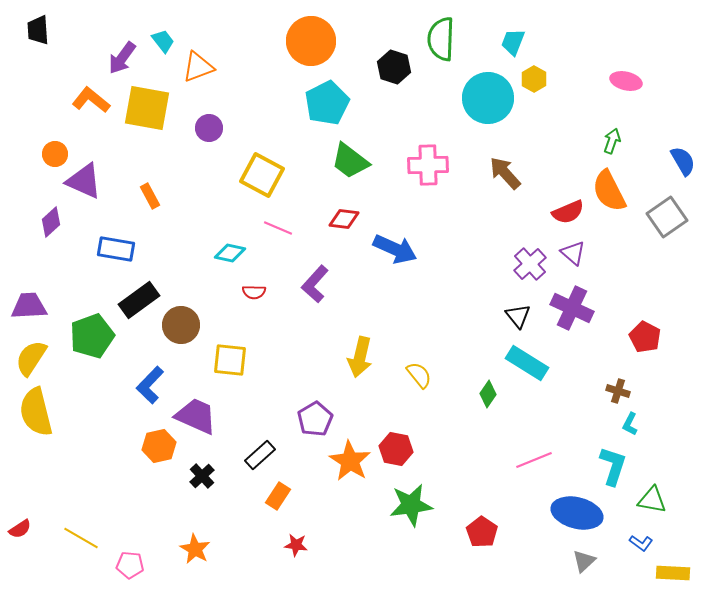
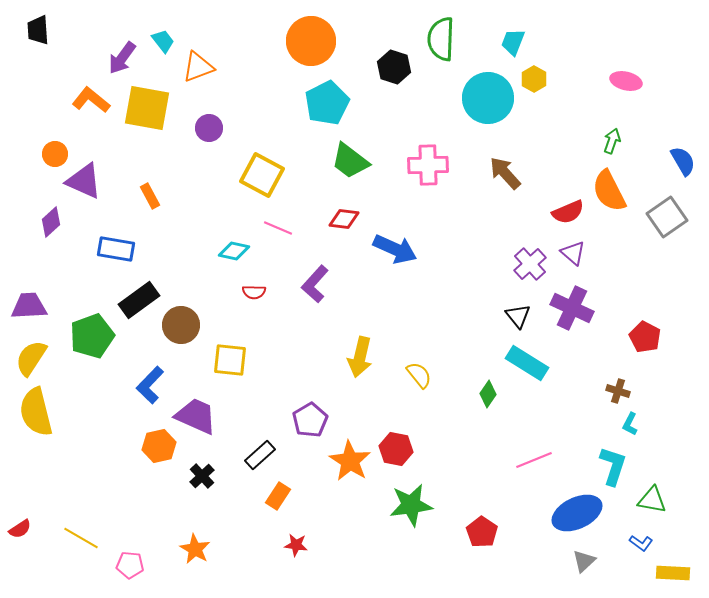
cyan diamond at (230, 253): moved 4 px right, 2 px up
purple pentagon at (315, 419): moved 5 px left, 1 px down
blue ellipse at (577, 513): rotated 39 degrees counterclockwise
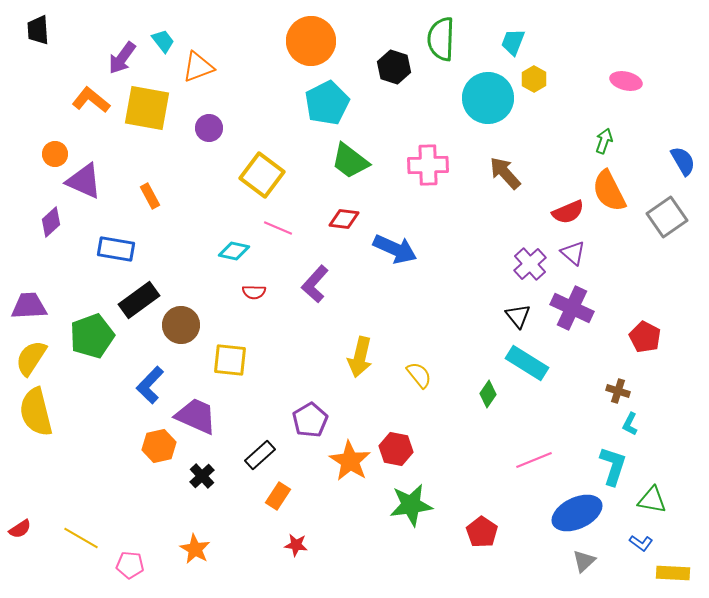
green arrow at (612, 141): moved 8 px left
yellow square at (262, 175): rotated 9 degrees clockwise
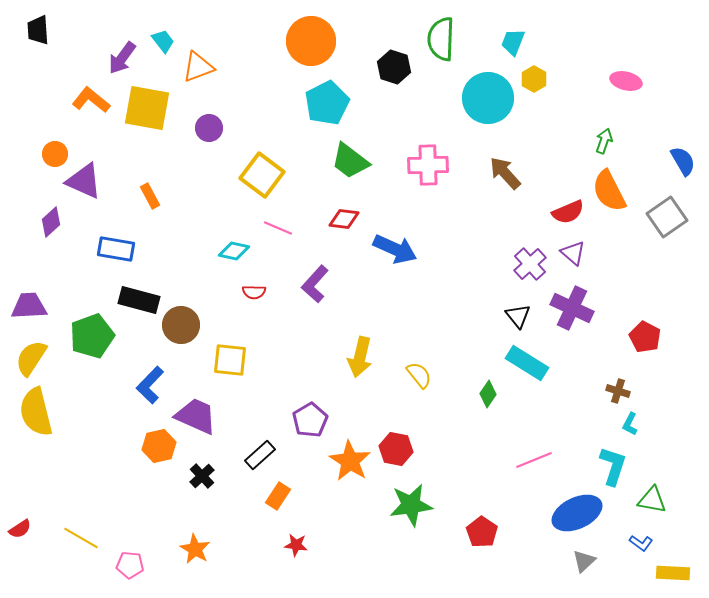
black rectangle at (139, 300): rotated 51 degrees clockwise
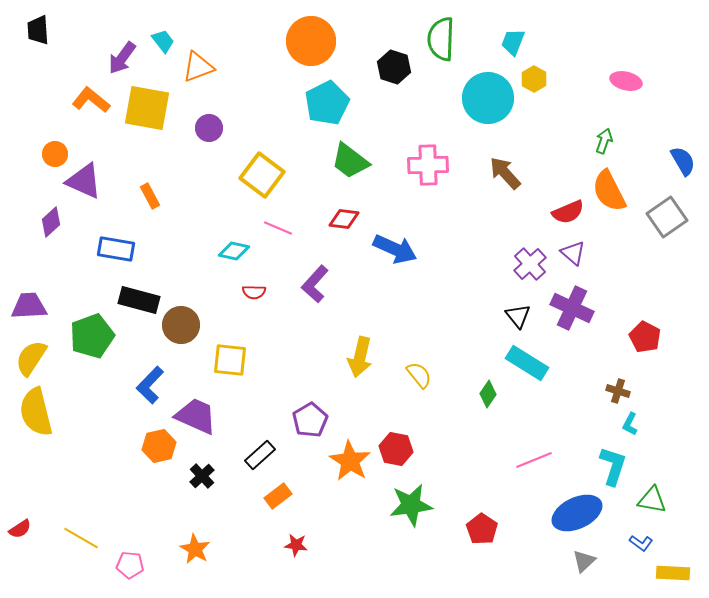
orange rectangle at (278, 496): rotated 20 degrees clockwise
red pentagon at (482, 532): moved 3 px up
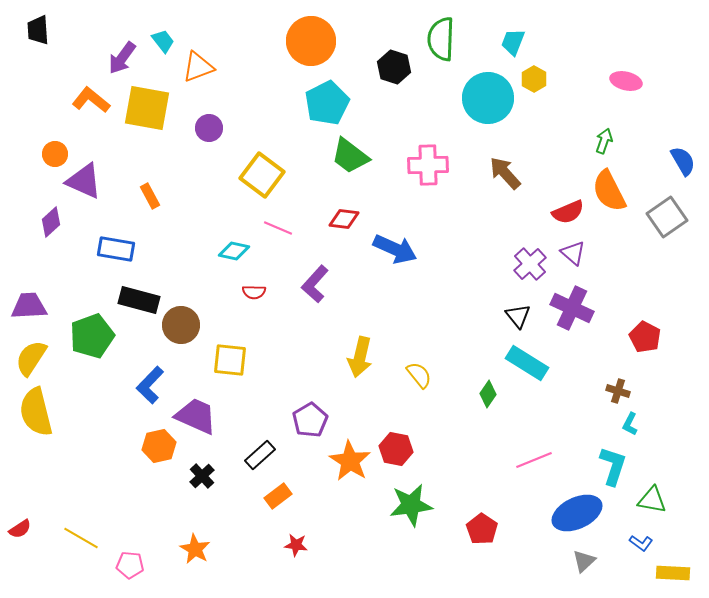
green trapezoid at (350, 161): moved 5 px up
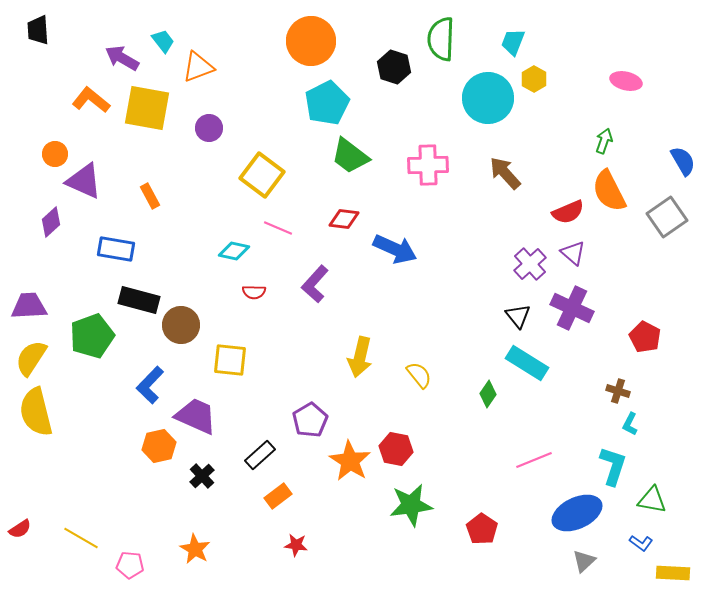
purple arrow at (122, 58): rotated 84 degrees clockwise
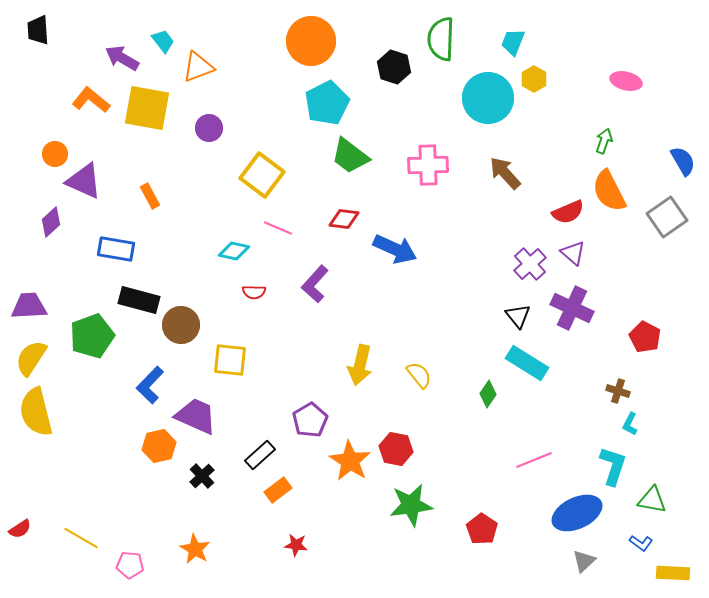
yellow arrow at (360, 357): moved 8 px down
orange rectangle at (278, 496): moved 6 px up
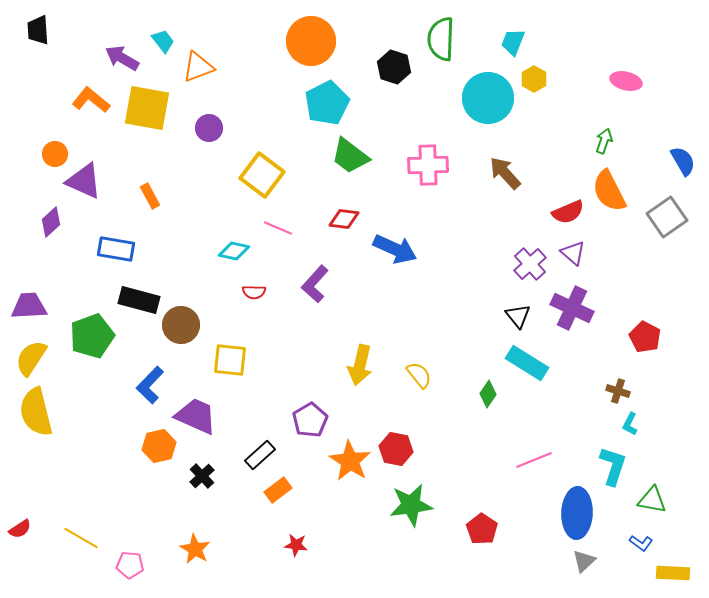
blue ellipse at (577, 513): rotated 63 degrees counterclockwise
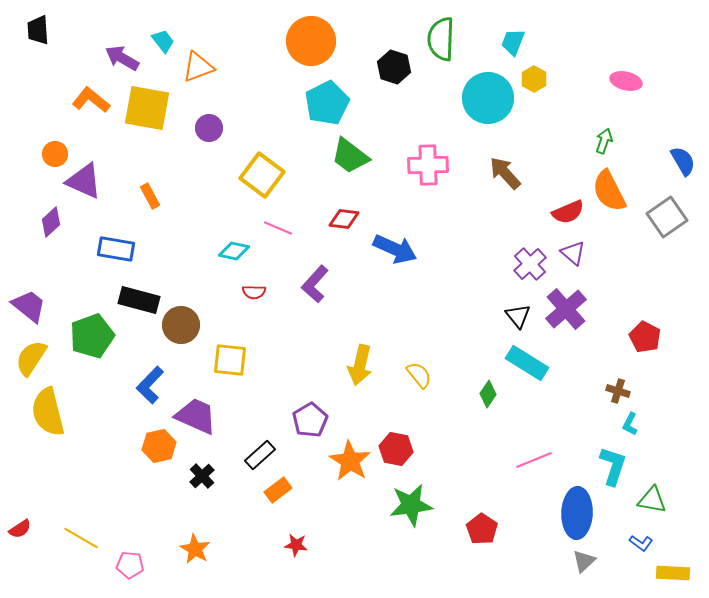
purple trapezoid at (29, 306): rotated 42 degrees clockwise
purple cross at (572, 308): moved 6 px left, 1 px down; rotated 24 degrees clockwise
yellow semicircle at (36, 412): moved 12 px right
